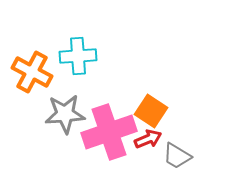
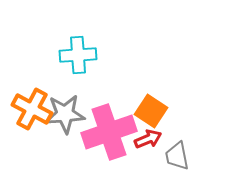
cyan cross: moved 1 px up
orange cross: moved 37 px down
gray trapezoid: rotated 48 degrees clockwise
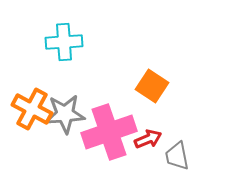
cyan cross: moved 14 px left, 13 px up
orange square: moved 1 px right, 25 px up
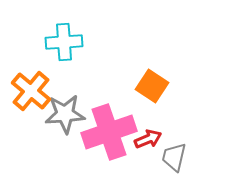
orange cross: moved 1 px left, 18 px up; rotated 12 degrees clockwise
gray trapezoid: moved 3 px left, 1 px down; rotated 24 degrees clockwise
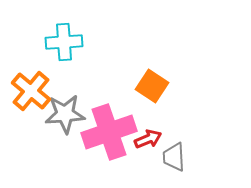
gray trapezoid: rotated 16 degrees counterclockwise
